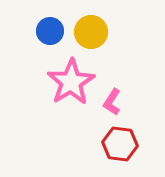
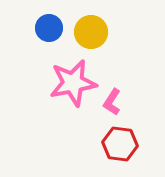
blue circle: moved 1 px left, 3 px up
pink star: moved 2 px right, 1 px down; rotated 21 degrees clockwise
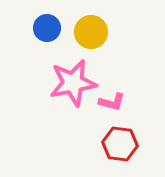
blue circle: moved 2 px left
pink L-shape: rotated 108 degrees counterclockwise
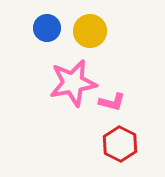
yellow circle: moved 1 px left, 1 px up
red hexagon: rotated 20 degrees clockwise
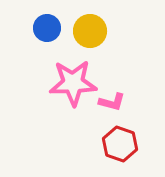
pink star: rotated 9 degrees clockwise
red hexagon: rotated 8 degrees counterclockwise
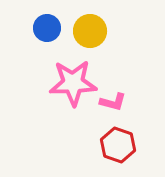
pink L-shape: moved 1 px right
red hexagon: moved 2 px left, 1 px down
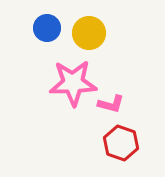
yellow circle: moved 1 px left, 2 px down
pink L-shape: moved 2 px left, 2 px down
red hexagon: moved 3 px right, 2 px up
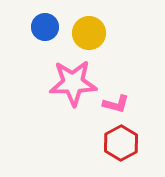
blue circle: moved 2 px left, 1 px up
pink L-shape: moved 5 px right
red hexagon: rotated 12 degrees clockwise
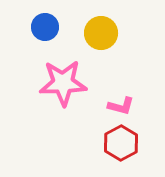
yellow circle: moved 12 px right
pink star: moved 10 px left
pink L-shape: moved 5 px right, 2 px down
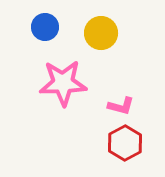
red hexagon: moved 4 px right
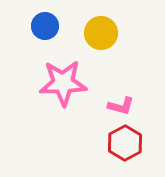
blue circle: moved 1 px up
